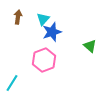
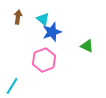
cyan triangle: rotated 32 degrees counterclockwise
green triangle: moved 3 px left; rotated 16 degrees counterclockwise
cyan line: moved 3 px down
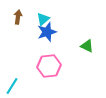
cyan triangle: rotated 40 degrees clockwise
blue star: moved 5 px left
pink hexagon: moved 5 px right, 6 px down; rotated 15 degrees clockwise
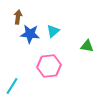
cyan triangle: moved 10 px right, 12 px down
blue star: moved 17 px left, 2 px down; rotated 24 degrees clockwise
green triangle: rotated 16 degrees counterclockwise
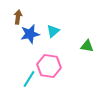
blue star: rotated 18 degrees counterclockwise
pink hexagon: rotated 15 degrees clockwise
cyan line: moved 17 px right, 7 px up
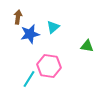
cyan triangle: moved 4 px up
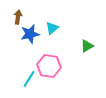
cyan triangle: moved 1 px left, 1 px down
green triangle: rotated 40 degrees counterclockwise
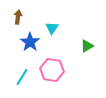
cyan triangle: rotated 16 degrees counterclockwise
blue star: moved 8 px down; rotated 24 degrees counterclockwise
pink hexagon: moved 3 px right, 4 px down
cyan line: moved 7 px left, 2 px up
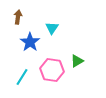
green triangle: moved 10 px left, 15 px down
